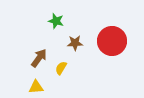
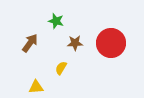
red circle: moved 1 px left, 2 px down
brown arrow: moved 9 px left, 15 px up
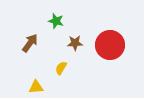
red circle: moved 1 px left, 2 px down
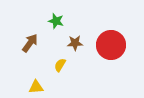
red circle: moved 1 px right
yellow semicircle: moved 1 px left, 3 px up
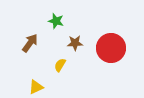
red circle: moved 3 px down
yellow triangle: rotated 21 degrees counterclockwise
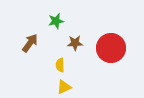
green star: rotated 28 degrees counterclockwise
yellow semicircle: rotated 32 degrees counterclockwise
yellow triangle: moved 28 px right
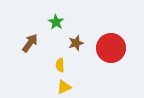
green star: moved 1 px down; rotated 28 degrees counterclockwise
brown star: moved 1 px right; rotated 14 degrees counterclockwise
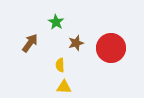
yellow triangle: rotated 28 degrees clockwise
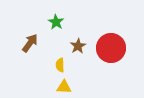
brown star: moved 2 px right, 3 px down; rotated 14 degrees counterclockwise
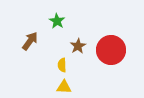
green star: moved 1 px right, 1 px up
brown arrow: moved 2 px up
red circle: moved 2 px down
yellow semicircle: moved 2 px right
